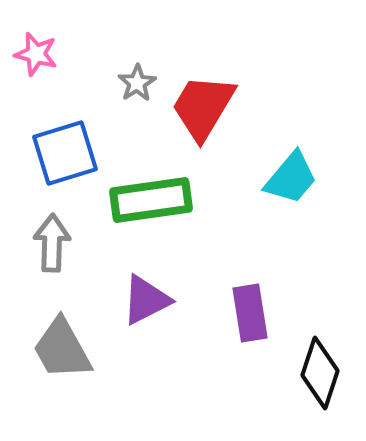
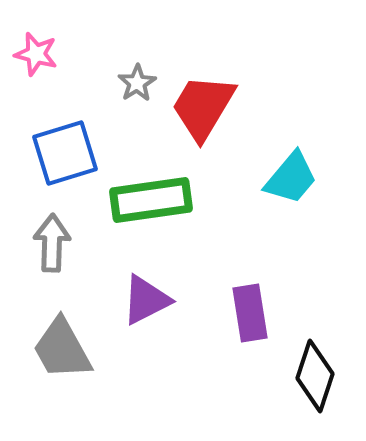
black diamond: moved 5 px left, 3 px down
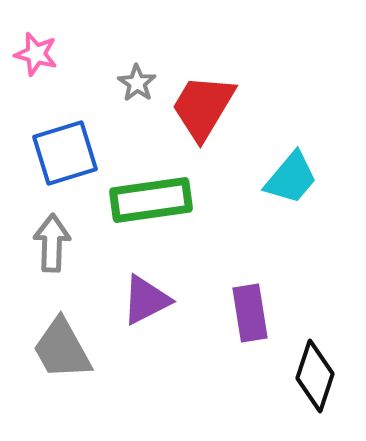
gray star: rotated 6 degrees counterclockwise
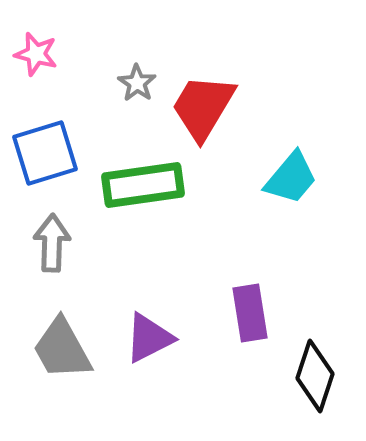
blue square: moved 20 px left
green rectangle: moved 8 px left, 15 px up
purple triangle: moved 3 px right, 38 px down
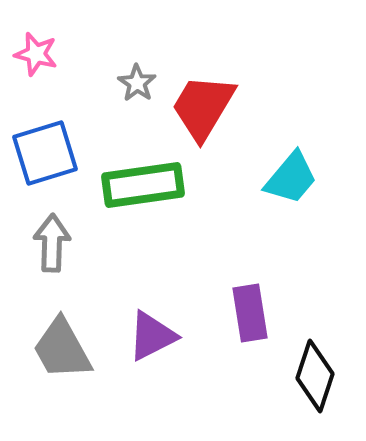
purple triangle: moved 3 px right, 2 px up
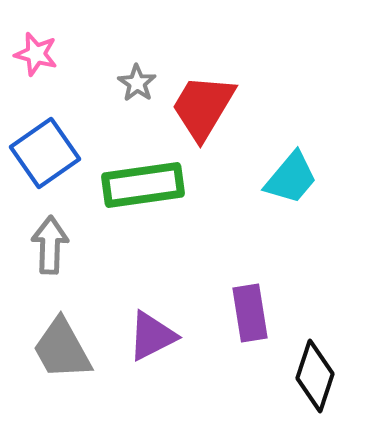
blue square: rotated 18 degrees counterclockwise
gray arrow: moved 2 px left, 2 px down
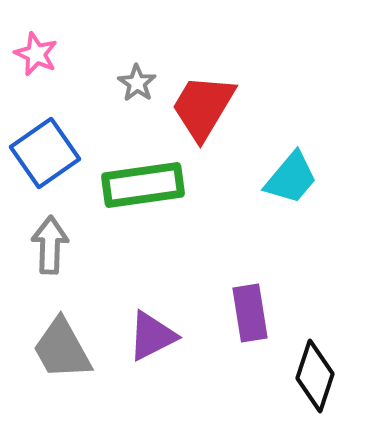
pink star: rotated 9 degrees clockwise
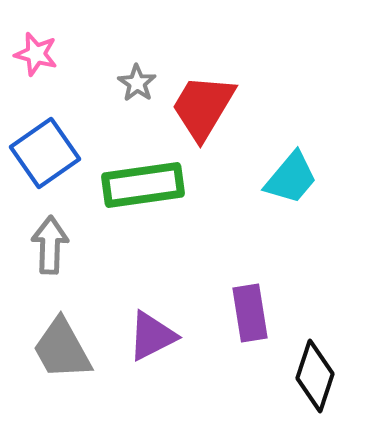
pink star: rotated 9 degrees counterclockwise
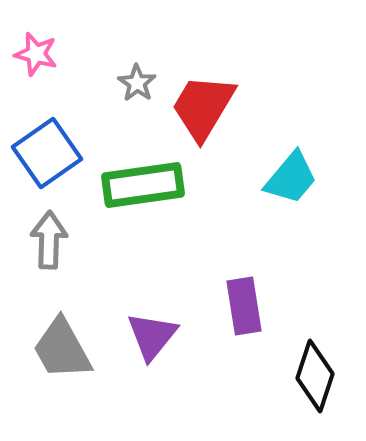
blue square: moved 2 px right
gray arrow: moved 1 px left, 5 px up
purple rectangle: moved 6 px left, 7 px up
purple triangle: rotated 24 degrees counterclockwise
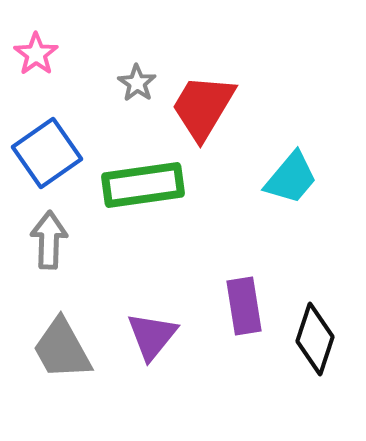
pink star: rotated 21 degrees clockwise
black diamond: moved 37 px up
